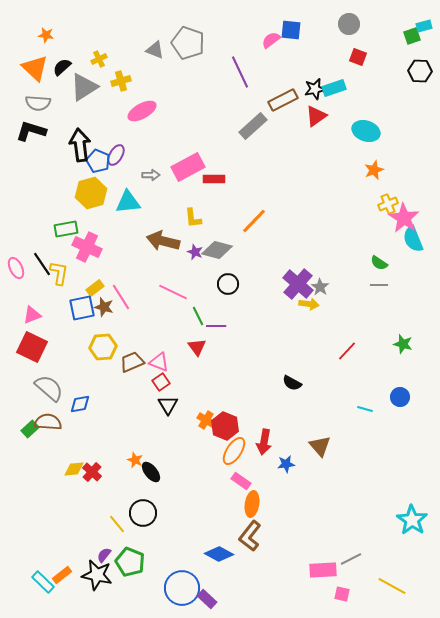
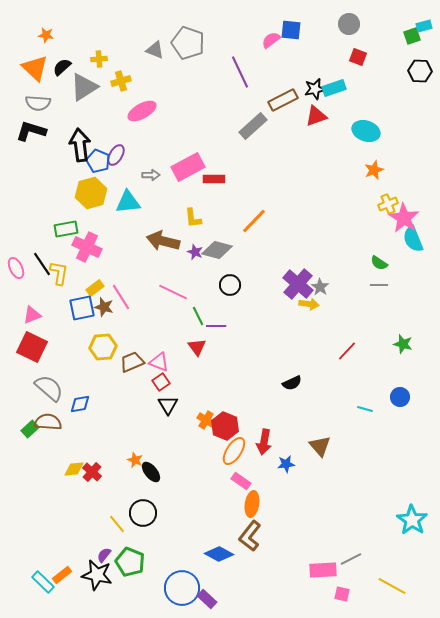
yellow cross at (99, 59): rotated 21 degrees clockwise
red triangle at (316, 116): rotated 15 degrees clockwise
black circle at (228, 284): moved 2 px right, 1 px down
black semicircle at (292, 383): rotated 54 degrees counterclockwise
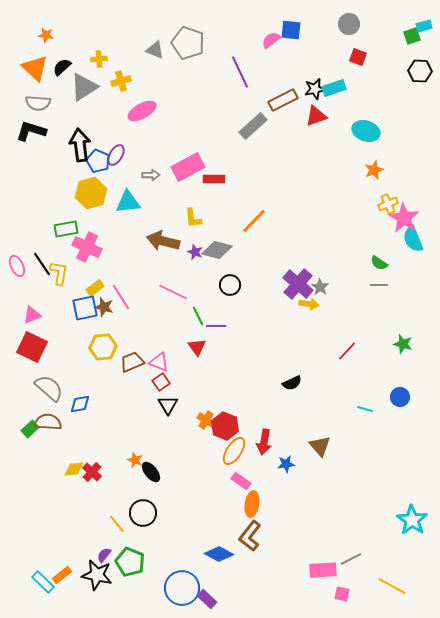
pink ellipse at (16, 268): moved 1 px right, 2 px up
blue square at (82, 308): moved 3 px right
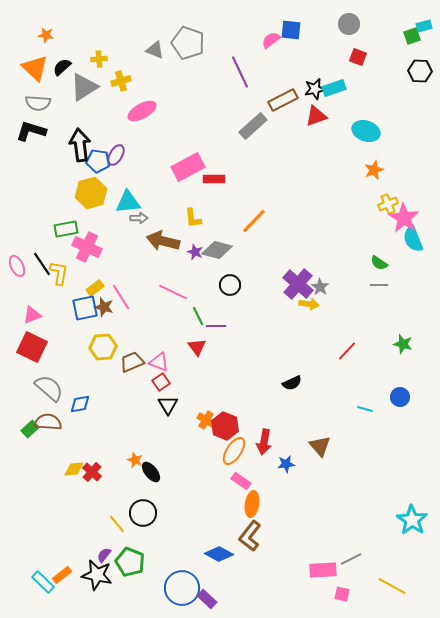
blue pentagon at (98, 161): rotated 15 degrees counterclockwise
gray arrow at (151, 175): moved 12 px left, 43 px down
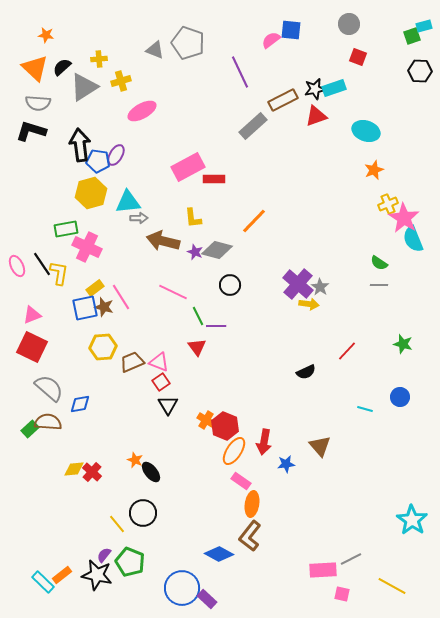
black semicircle at (292, 383): moved 14 px right, 11 px up
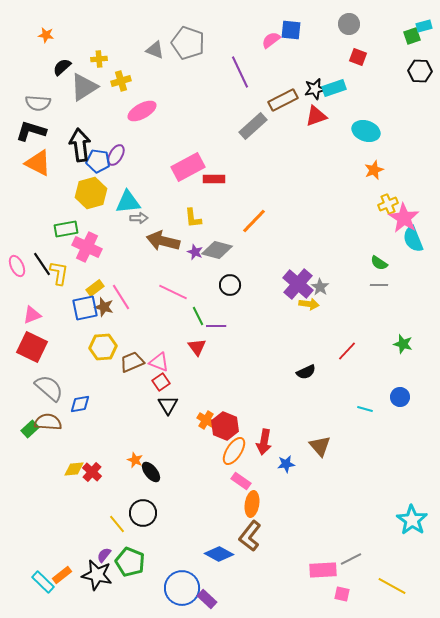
orange triangle at (35, 68): moved 3 px right, 95 px down; rotated 16 degrees counterclockwise
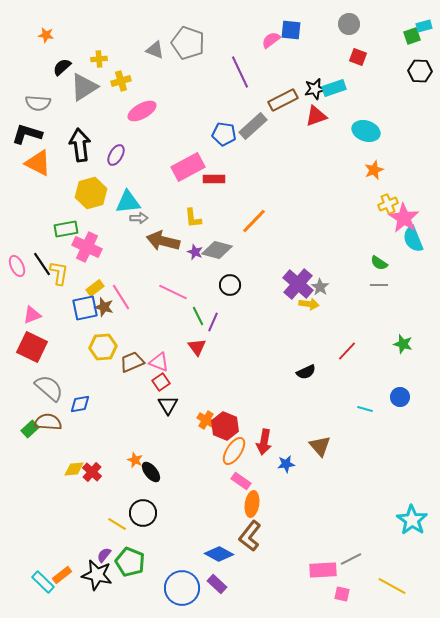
black L-shape at (31, 131): moved 4 px left, 3 px down
blue pentagon at (98, 161): moved 126 px right, 27 px up
purple line at (216, 326): moved 3 px left, 4 px up; rotated 66 degrees counterclockwise
yellow line at (117, 524): rotated 18 degrees counterclockwise
purple rectangle at (207, 599): moved 10 px right, 15 px up
